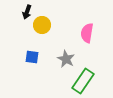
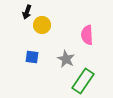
pink semicircle: moved 2 px down; rotated 12 degrees counterclockwise
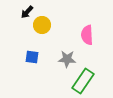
black arrow: rotated 24 degrees clockwise
gray star: moved 1 px right; rotated 24 degrees counterclockwise
